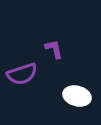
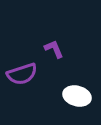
purple L-shape: rotated 10 degrees counterclockwise
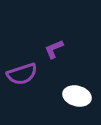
purple L-shape: rotated 90 degrees counterclockwise
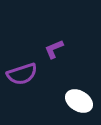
white ellipse: moved 2 px right, 5 px down; rotated 16 degrees clockwise
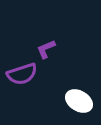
purple L-shape: moved 8 px left
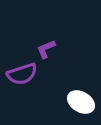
white ellipse: moved 2 px right, 1 px down
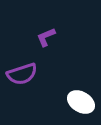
purple L-shape: moved 12 px up
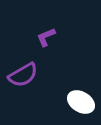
purple semicircle: moved 1 px right, 1 px down; rotated 12 degrees counterclockwise
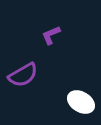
purple L-shape: moved 5 px right, 2 px up
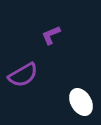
white ellipse: rotated 28 degrees clockwise
